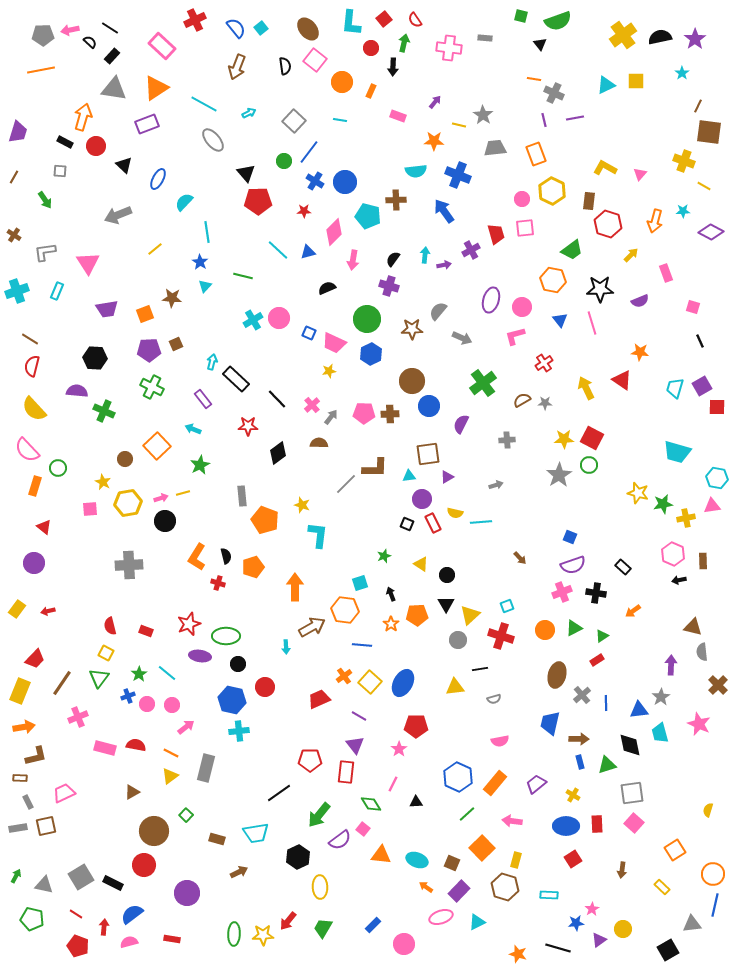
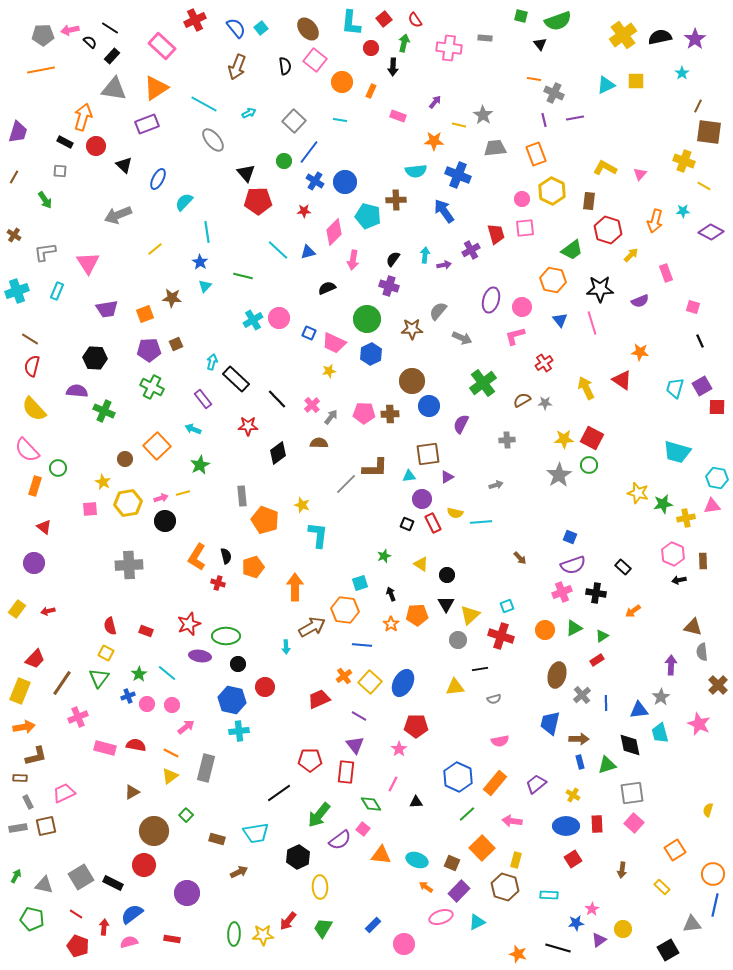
red hexagon at (608, 224): moved 6 px down
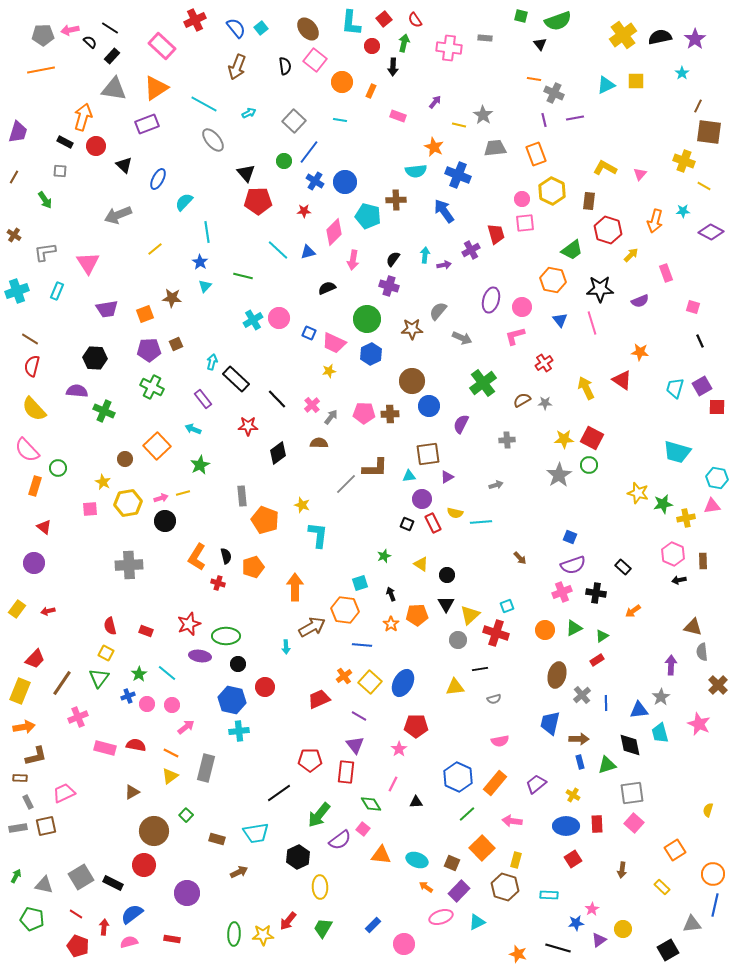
red circle at (371, 48): moved 1 px right, 2 px up
orange star at (434, 141): moved 6 px down; rotated 24 degrees clockwise
pink square at (525, 228): moved 5 px up
red cross at (501, 636): moved 5 px left, 3 px up
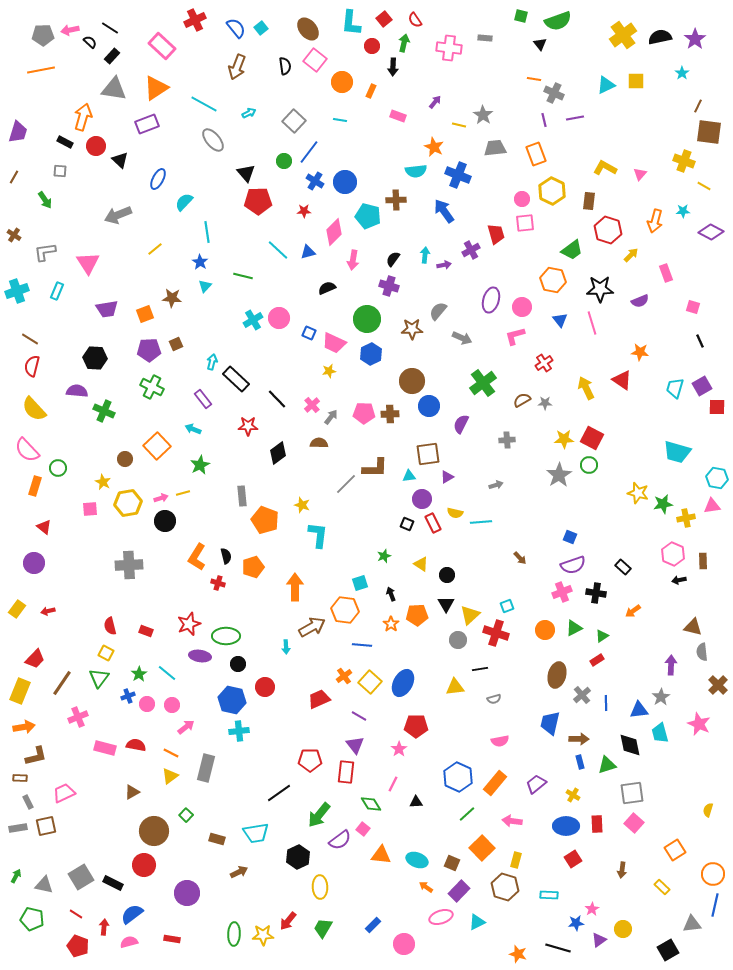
black triangle at (124, 165): moved 4 px left, 5 px up
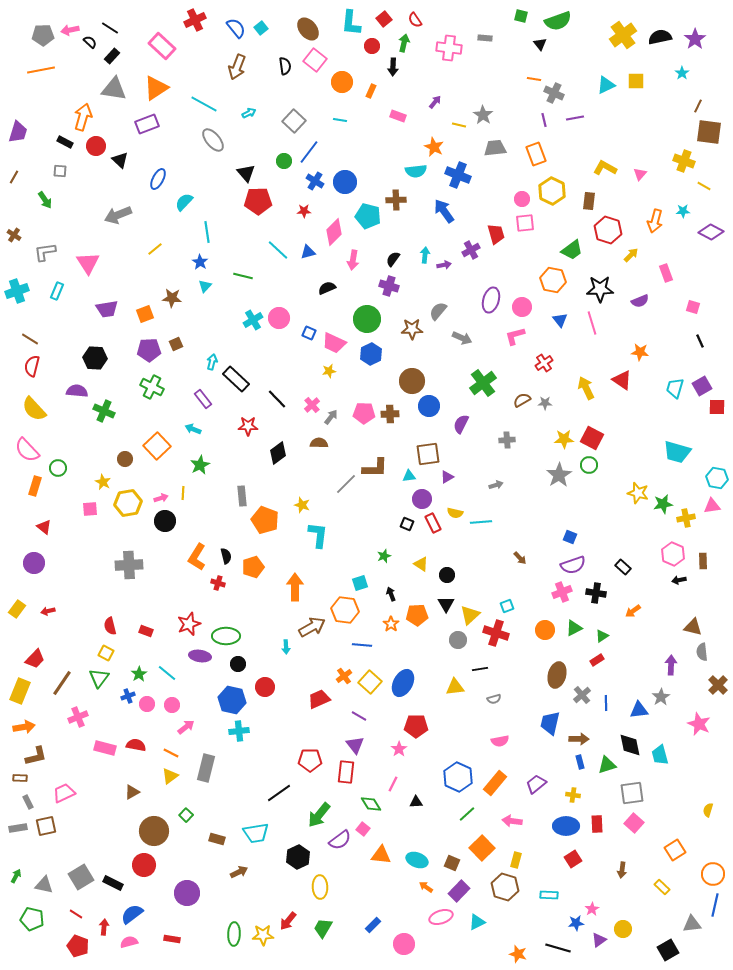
yellow line at (183, 493): rotated 72 degrees counterclockwise
cyan trapezoid at (660, 733): moved 22 px down
yellow cross at (573, 795): rotated 24 degrees counterclockwise
